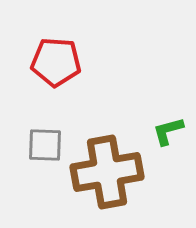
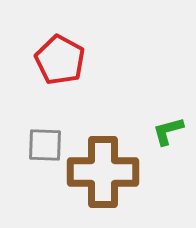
red pentagon: moved 4 px right, 2 px up; rotated 24 degrees clockwise
brown cross: moved 4 px left; rotated 10 degrees clockwise
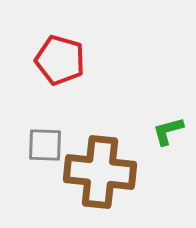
red pentagon: rotated 12 degrees counterclockwise
brown cross: moved 3 px left; rotated 6 degrees clockwise
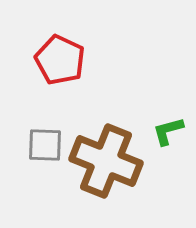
red pentagon: rotated 9 degrees clockwise
brown cross: moved 6 px right, 11 px up; rotated 16 degrees clockwise
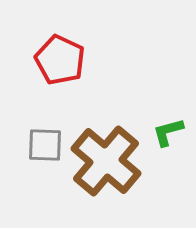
green L-shape: moved 1 px down
brown cross: rotated 18 degrees clockwise
